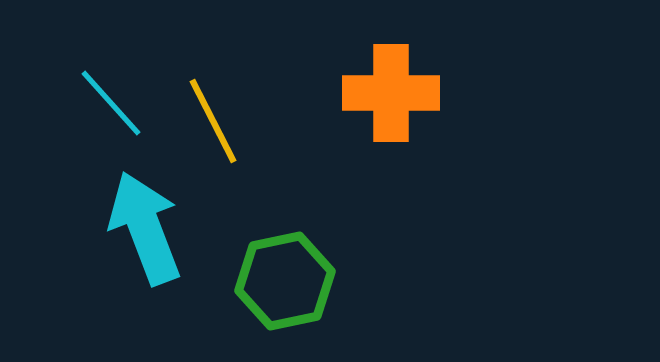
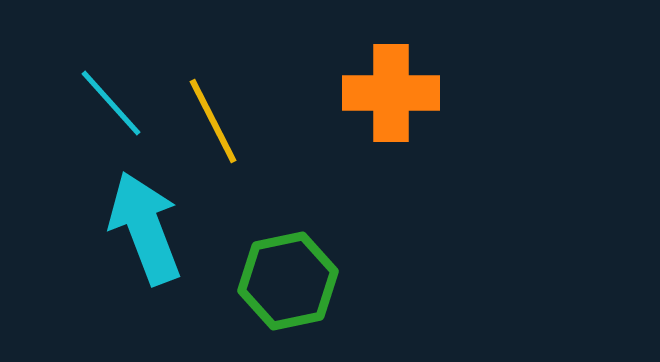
green hexagon: moved 3 px right
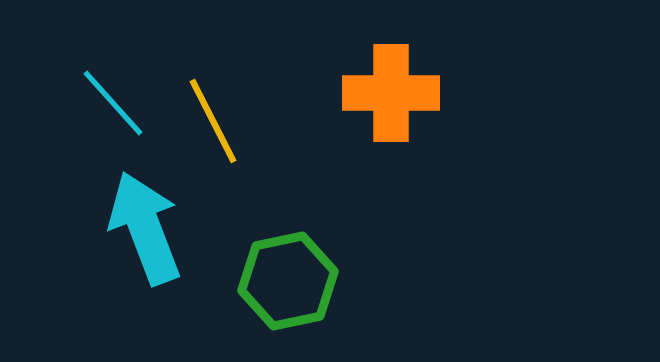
cyan line: moved 2 px right
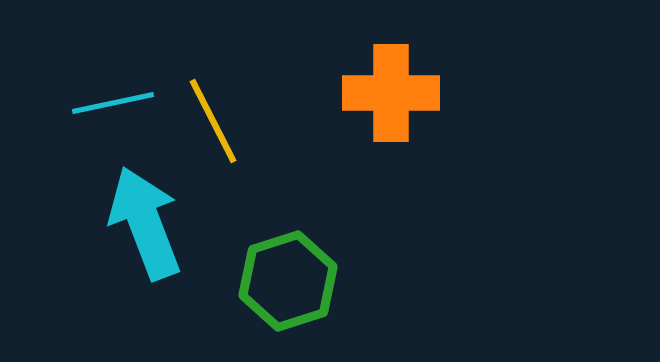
cyan line: rotated 60 degrees counterclockwise
cyan arrow: moved 5 px up
green hexagon: rotated 6 degrees counterclockwise
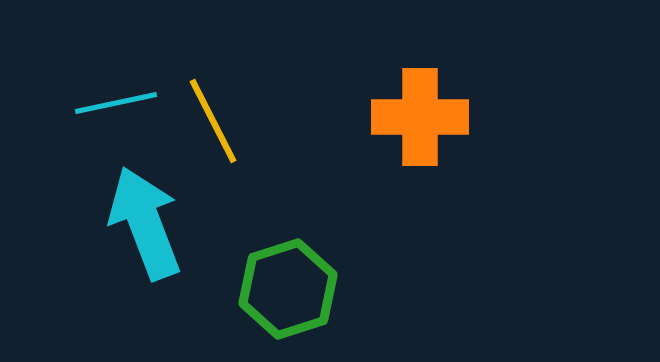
orange cross: moved 29 px right, 24 px down
cyan line: moved 3 px right
green hexagon: moved 8 px down
